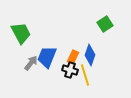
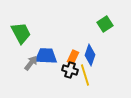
blue trapezoid: moved 1 px left, 1 px up; rotated 70 degrees clockwise
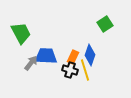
yellow line: moved 5 px up
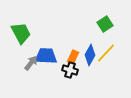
blue diamond: rotated 10 degrees clockwise
yellow line: moved 21 px right, 17 px up; rotated 60 degrees clockwise
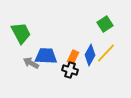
gray arrow: rotated 98 degrees counterclockwise
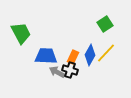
gray arrow: moved 26 px right, 9 px down
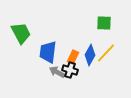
green square: moved 1 px left, 1 px up; rotated 35 degrees clockwise
blue trapezoid: moved 2 px right, 4 px up; rotated 85 degrees counterclockwise
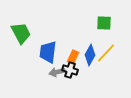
gray arrow: rotated 42 degrees counterclockwise
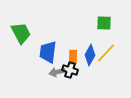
orange rectangle: rotated 24 degrees counterclockwise
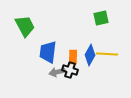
green square: moved 3 px left, 5 px up; rotated 14 degrees counterclockwise
green trapezoid: moved 4 px right, 7 px up
yellow line: moved 1 px right, 1 px down; rotated 50 degrees clockwise
